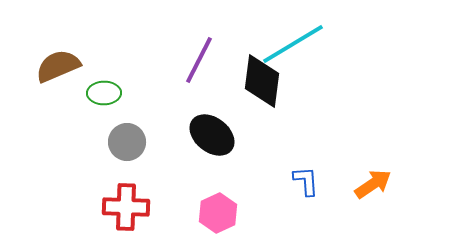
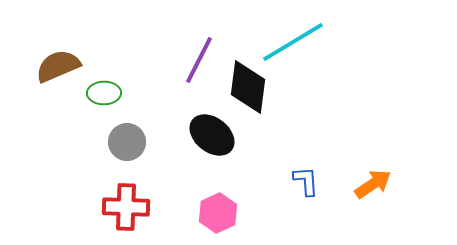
cyan line: moved 2 px up
black diamond: moved 14 px left, 6 px down
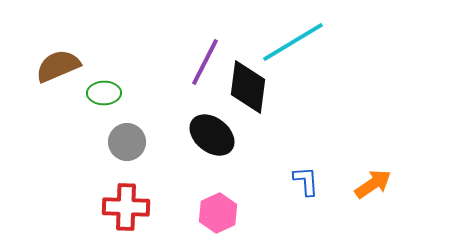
purple line: moved 6 px right, 2 px down
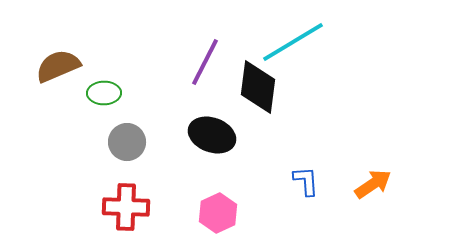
black diamond: moved 10 px right
black ellipse: rotated 18 degrees counterclockwise
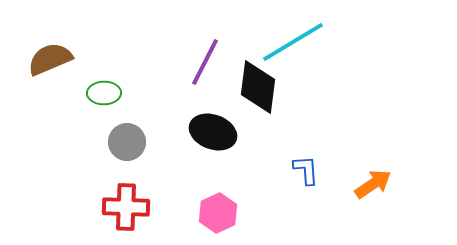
brown semicircle: moved 8 px left, 7 px up
black ellipse: moved 1 px right, 3 px up
blue L-shape: moved 11 px up
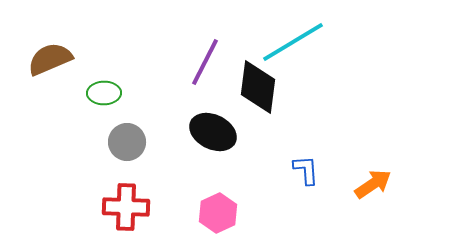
black ellipse: rotated 6 degrees clockwise
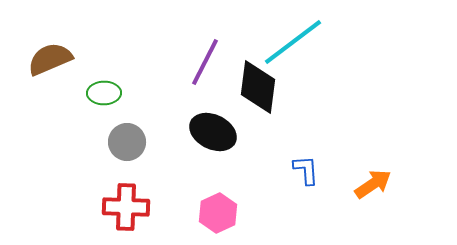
cyan line: rotated 6 degrees counterclockwise
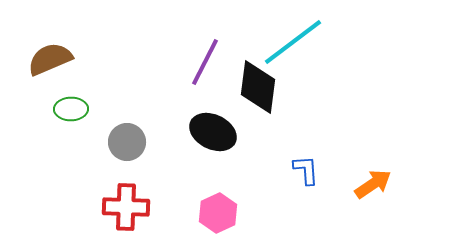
green ellipse: moved 33 px left, 16 px down
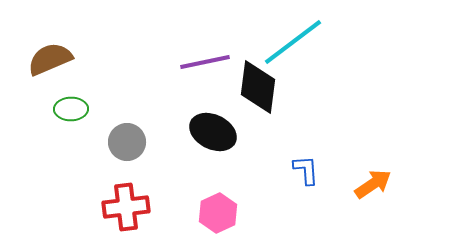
purple line: rotated 51 degrees clockwise
red cross: rotated 9 degrees counterclockwise
